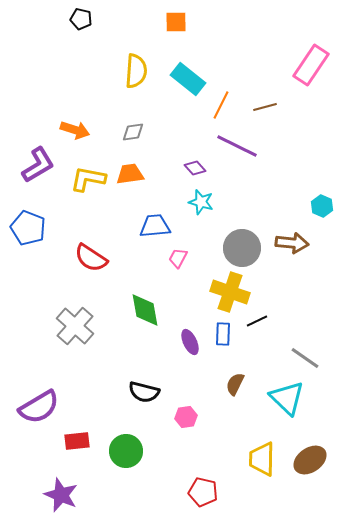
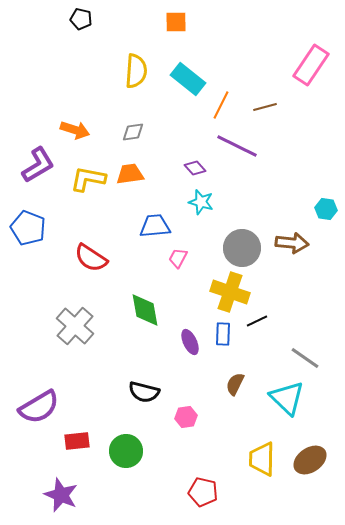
cyan hexagon: moved 4 px right, 3 px down; rotated 15 degrees counterclockwise
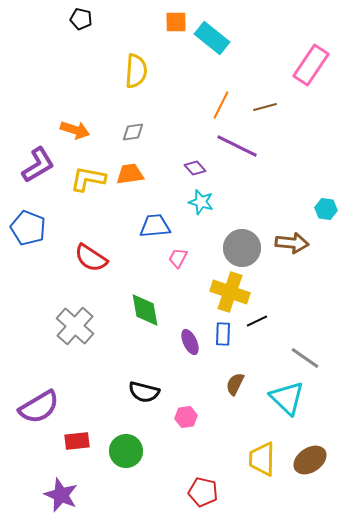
cyan rectangle: moved 24 px right, 41 px up
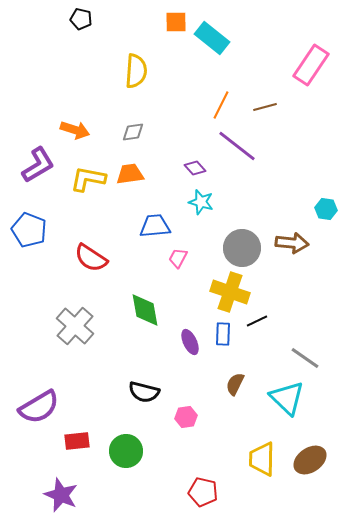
purple line: rotated 12 degrees clockwise
blue pentagon: moved 1 px right, 2 px down
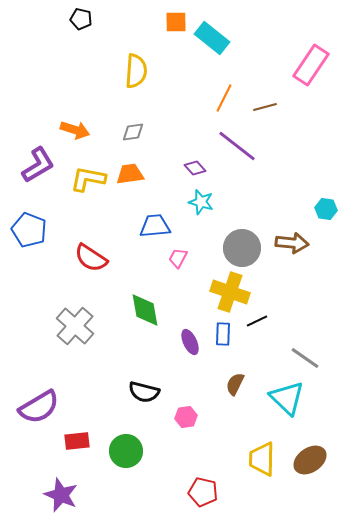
orange line: moved 3 px right, 7 px up
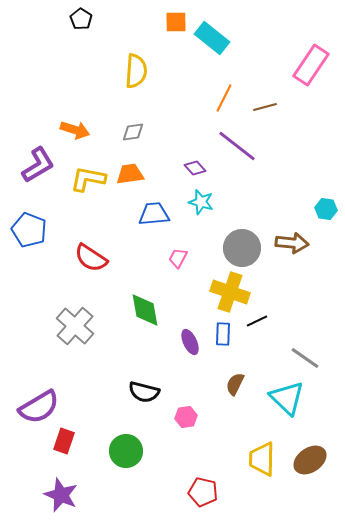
black pentagon: rotated 20 degrees clockwise
blue trapezoid: moved 1 px left, 12 px up
red rectangle: moved 13 px left; rotated 65 degrees counterclockwise
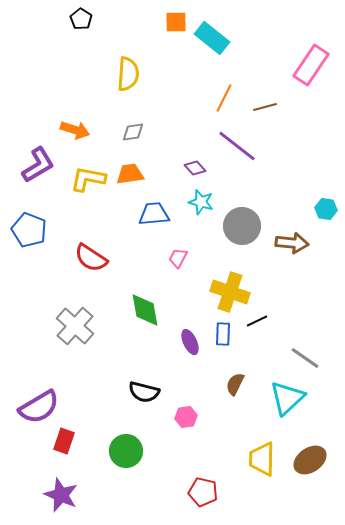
yellow semicircle: moved 8 px left, 3 px down
gray circle: moved 22 px up
cyan triangle: rotated 33 degrees clockwise
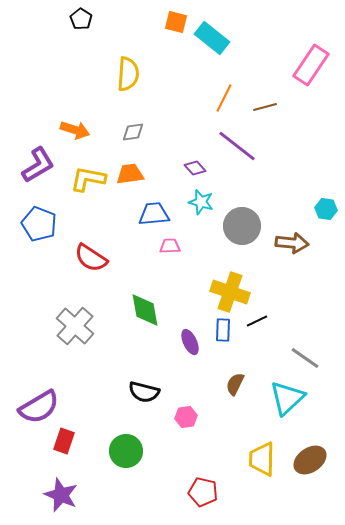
orange square: rotated 15 degrees clockwise
blue pentagon: moved 10 px right, 6 px up
pink trapezoid: moved 8 px left, 12 px up; rotated 60 degrees clockwise
blue rectangle: moved 4 px up
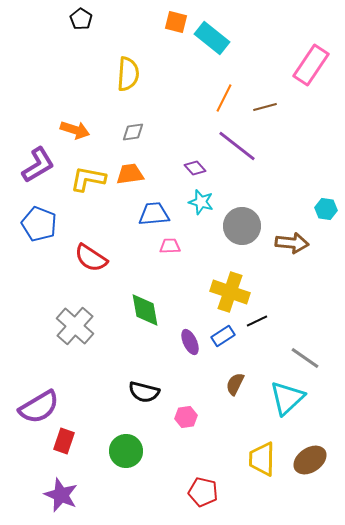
blue rectangle: moved 6 px down; rotated 55 degrees clockwise
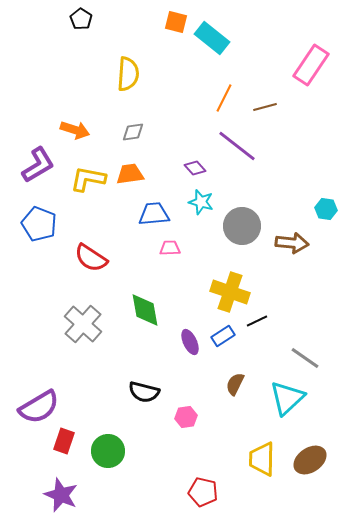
pink trapezoid: moved 2 px down
gray cross: moved 8 px right, 2 px up
green circle: moved 18 px left
